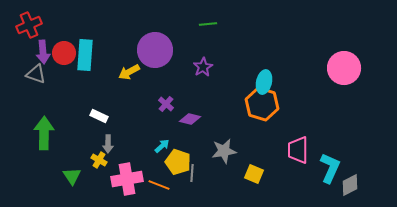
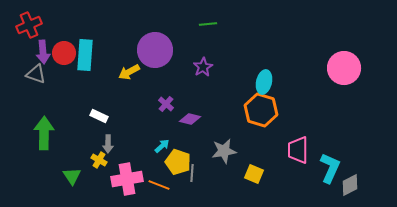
orange hexagon: moved 1 px left, 6 px down
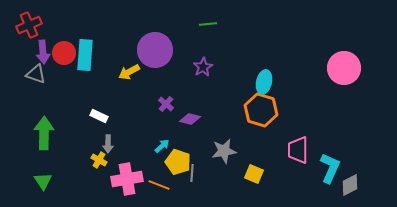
green triangle: moved 29 px left, 5 px down
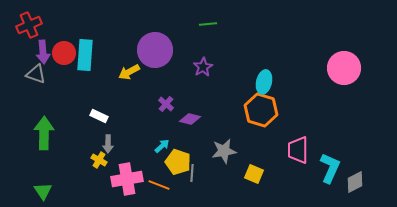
green triangle: moved 10 px down
gray diamond: moved 5 px right, 3 px up
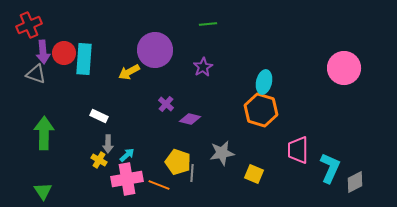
cyan rectangle: moved 1 px left, 4 px down
cyan arrow: moved 35 px left, 9 px down
gray star: moved 2 px left, 2 px down
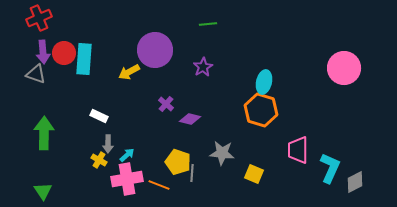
red cross: moved 10 px right, 7 px up
gray star: rotated 15 degrees clockwise
